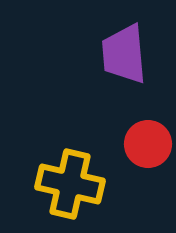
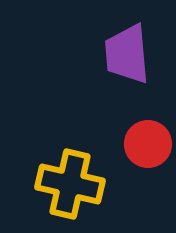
purple trapezoid: moved 3 px right
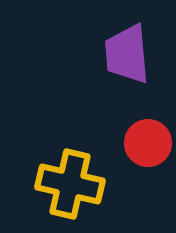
red circle: moved 1 px up
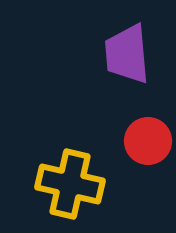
red circle: moved 2 px up
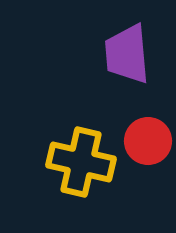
yellow cross: moved 11 px right, 22 px up
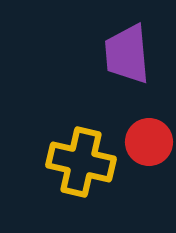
red circle: moved 1 px right, 1 px down
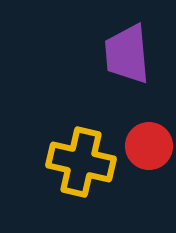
red circle: moved 4 px down
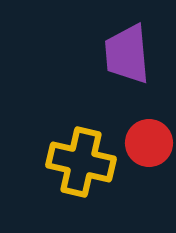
red circle: moved 3 px up
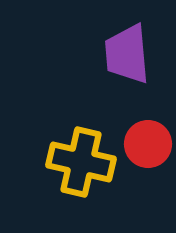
red circle: moved 1 px left, 1 px down
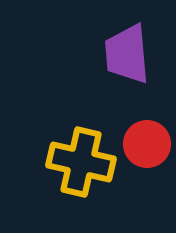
red circle: moved 1 px left
